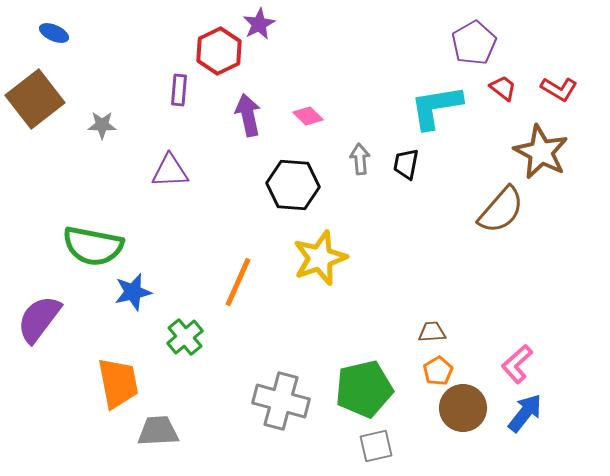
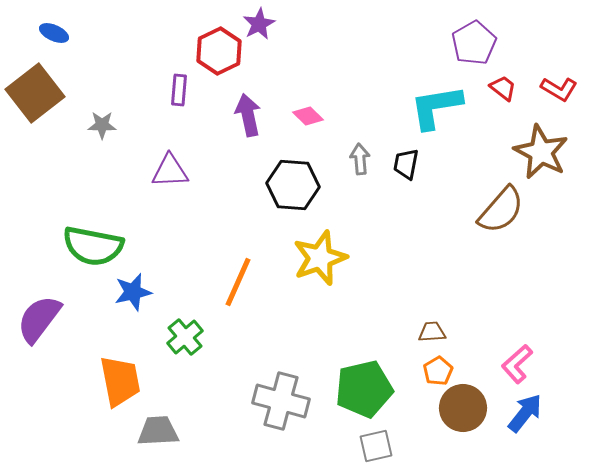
brown square: moved 6 px up
orange trapezoid: moved 2 px right, 2 px up
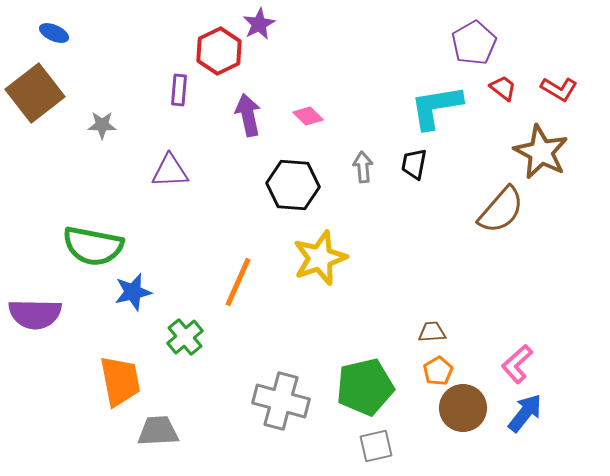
gray arrow: moved 3 px right, 8 px down
black trapezoid: moved 8 px right
purple semicircle: moved 4 px left, 5 px up; rotated 126 degrees counterclockwise
green pentagon: moved 1 px right, 2 px up
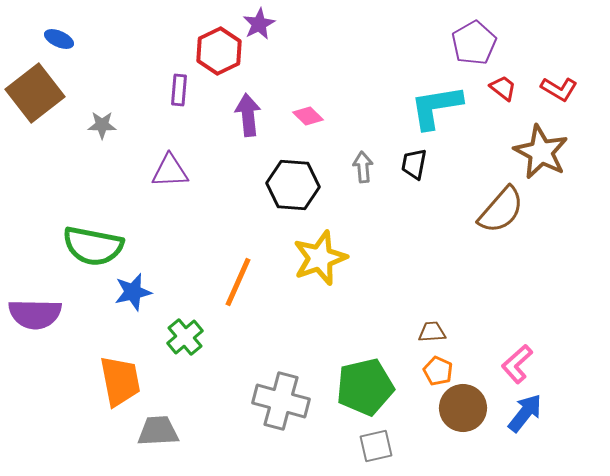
blue ellipse: moved 5 px right, 6 px down
purple arrow: rotated 6 degrees clockwise
orange pentagon: rotated 16 degrees counterclockwise
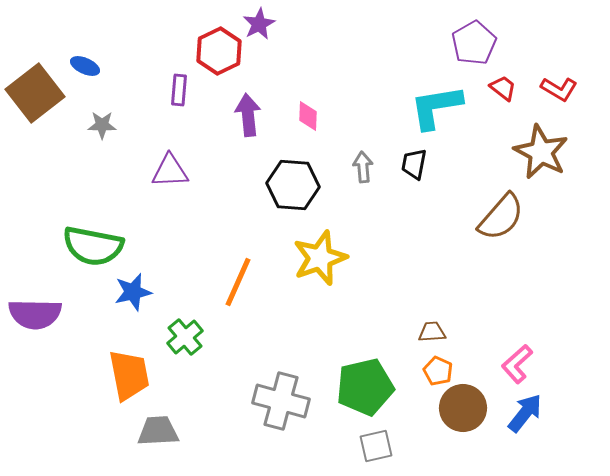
blue ellipse: moved 26 px right, 27 px down
pink diamond: rotated 48 degrees clockwise
brown semicircle: moved 7 px down
orange trapezoid: moved 9 px right, 6 px up
